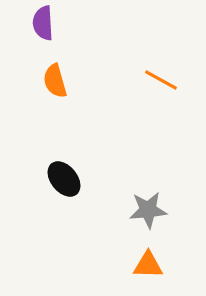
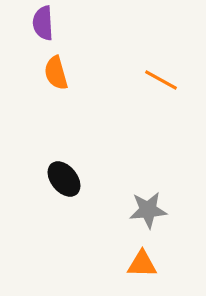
orange semicircle: moved 1 px right, 8 px up
orange triangle: moved 6 px left, 1 px up
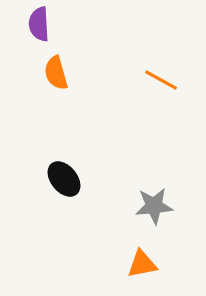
purple semicircle: moved 4 px left, 1 px down
gray star: moved 6 px right, 4 px up
orange triangle: rotated 12 degrees counterclockwise
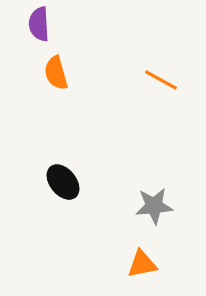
black ellipse: moved 1 px left, 3 px down
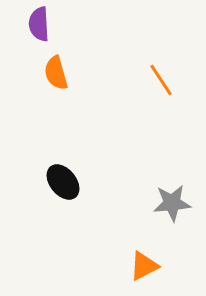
orange line: rotated 28 degrees clockwise
gray star: moved 18 px right, 3 px up
orange triangle: moved 2 px right, 2 px down; rotated 16 degrees counterclockwise
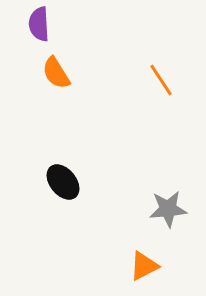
orange semicircle: rotated 16 degrees counterclockwise
gray star: moved 4 px left, 6 px down
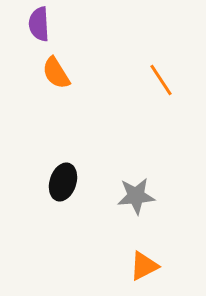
black ellipse: rotated 57 degrees clockwise
gray star: moved 32 px left, 13 px up
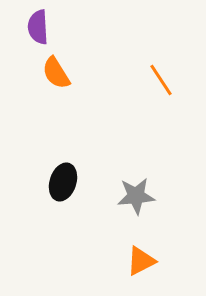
purple semicircle: moved 1 px left, 3 px down
orange triangle: moved 3 px left, 5 px up
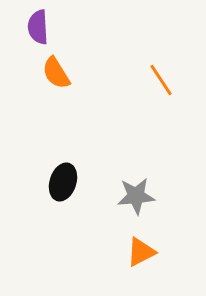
orange triangle: moved 9 px up
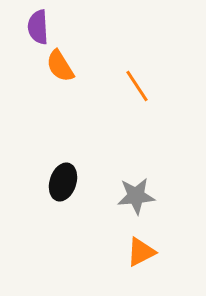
orange semicircle: moved 4 px right, 7 px up
orange line: moved 24 px left, 6 px down
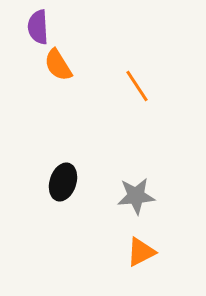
orange semicircle: moved 2 px left, 1 px up
